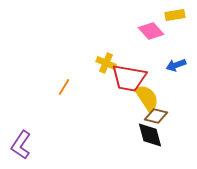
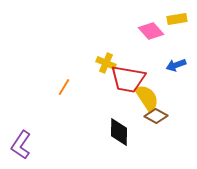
yellow rectangle: moved 2 px right, 4 px down
red trapezoid: moved 1 px left, 1 px down
brown diamond: rotated 15 degrees clockwise
black diamond: moved 31 px left, 3 px up; rotated 16 degrees clockwise
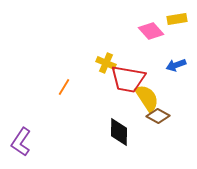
brown diamond: moved 2 px right
purple L-shape: moved 3 px up
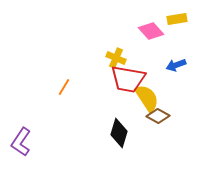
yellow cross: moved 10 px right, 5 px up
black diamond: moved 1 px down; rotated 16 degrees clockwise
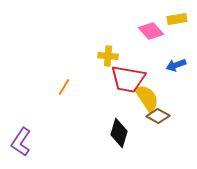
yellow cross: moved 8 px left, 2 px up; rotated 18 degrees counterclockwise
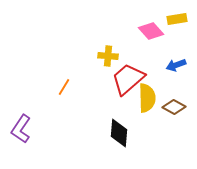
red trapezoid: rotated 129 degrees clockwise
yellow semicircle: rotated 32 degrees clockwise
brown diamond: moved 16 px right, 9 px up
black diamond: rotated 12 degrees counterclockwise
purple L-shape: moved 13 px up
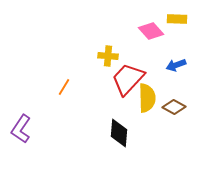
yellow rectangle: rotated 12 degrees clockwise
red trapezoid: rotated 6 degrees counterclockwise
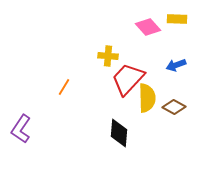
pink diamond: moved 3 px left, 4 px up
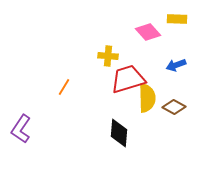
pink diamond: moved 5 px down
red trapezoid: rotated 30 degrees clockwise
